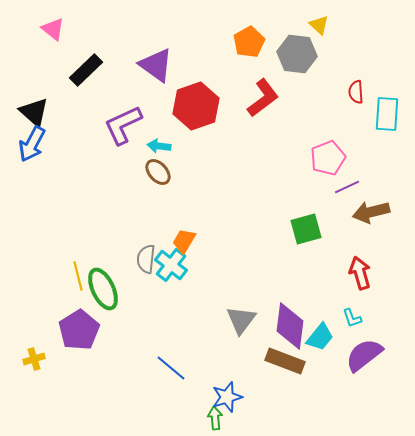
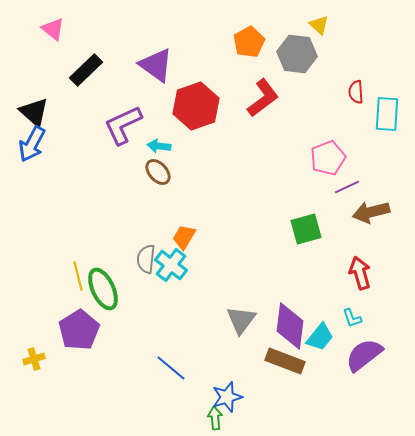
orange trapezoid: moved 4 px up
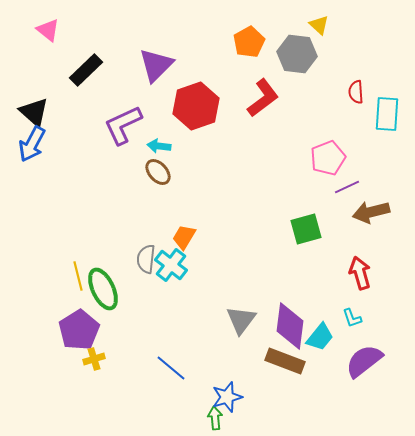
pink triangle: moved 5 px left, 1 px down
purple triangle: rotated 39 degrees clockwise
purple semicircle: moved 6 px down
yellow cross: moved 60 px right
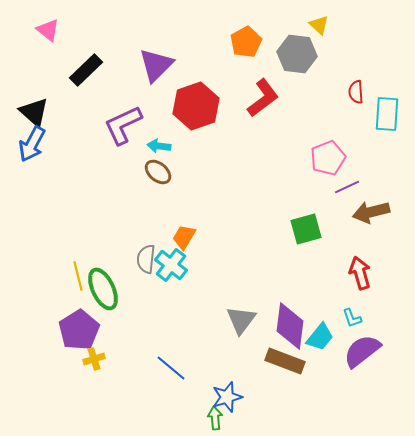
orange pentagon: moved 3 px left
brown ellipse: rotated 8 degrees counterclockwise
purple semicircle: moved 2 px left, 10 px up
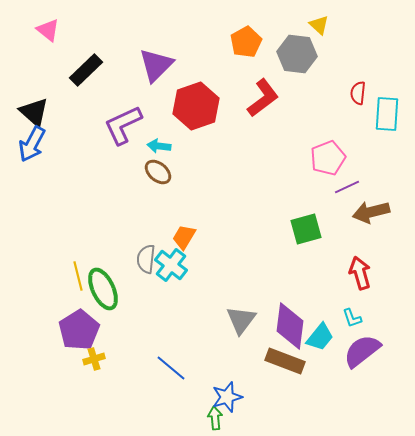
red semicircle: moved 2 px right, 1 px down; rotated 10 degrees clockwise
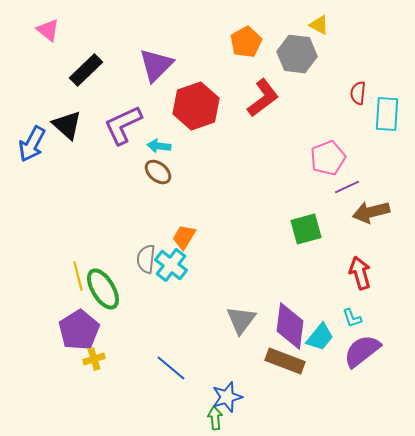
yellow triangle: rotated 15 degrees counterclockwise
black triangle: moved 33 px right, 13 px down
green ellipse: rotated 6 degrees counterclockwise
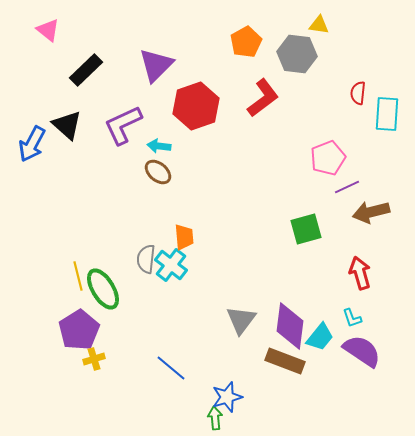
yellow triangle: rotated 20 degrees counterclockwise
orange trapezoid: rotated 144 degrees clockwise
purple semicircle: rotated 72 degrees clockwise
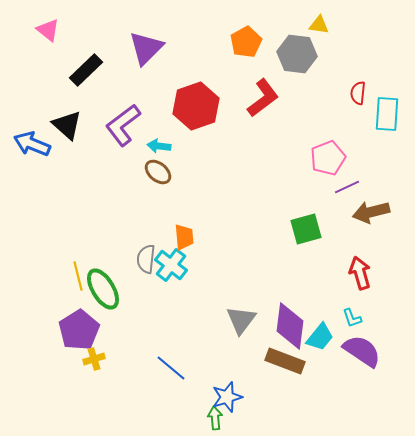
purple triangle: moved 10 px left, 17 px up
purple L-shape: rotated 12 degrees counterclockwise
blue arrow: rotated 84 degrees clockwise
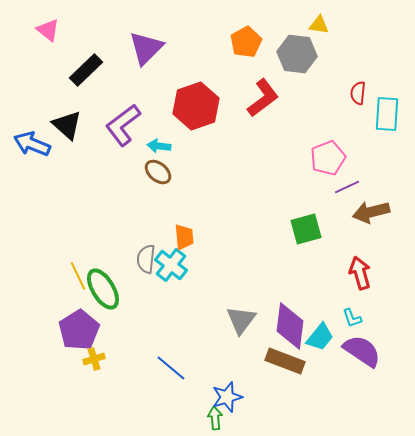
yellow line: rotated 12 degrees counterclockwise
